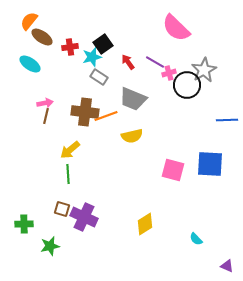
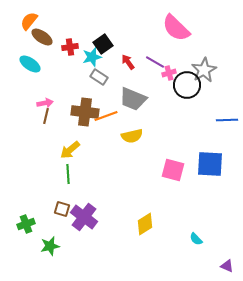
purple cross: rotated 12 degrees clockwise
green cross: moved 2 px right; rotated 18 degrees counterclockwise
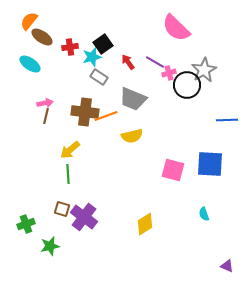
cyan semicircle: moved 8 px right, 25 px up; rotated 24 degrees clockwise
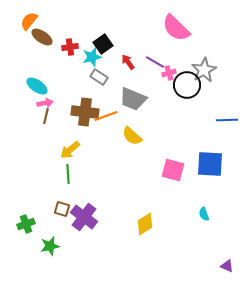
cyan ellipse: moved 7 px right, 22 px down
yellow semicircle: rotated 55 degrees clockwise
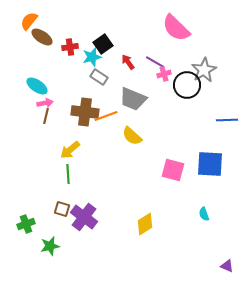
pink cross: moved 5 px left, 1 px down
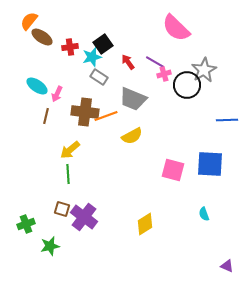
pink arrow: moved 12 px right, 9 px up; rotated 126 degrees clockwise
yellow semicircle: rotated 70 degrees counterclockwise
